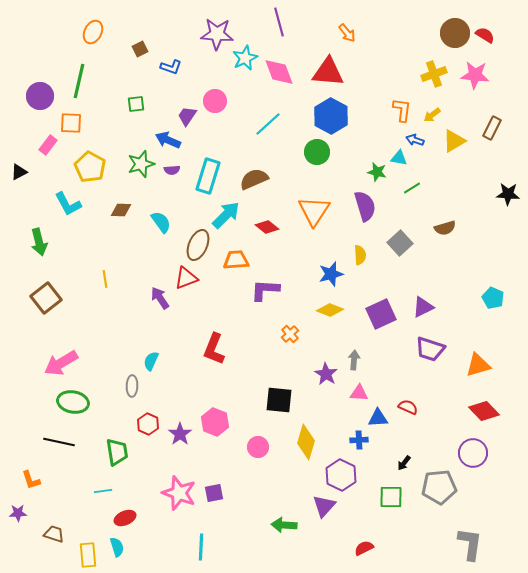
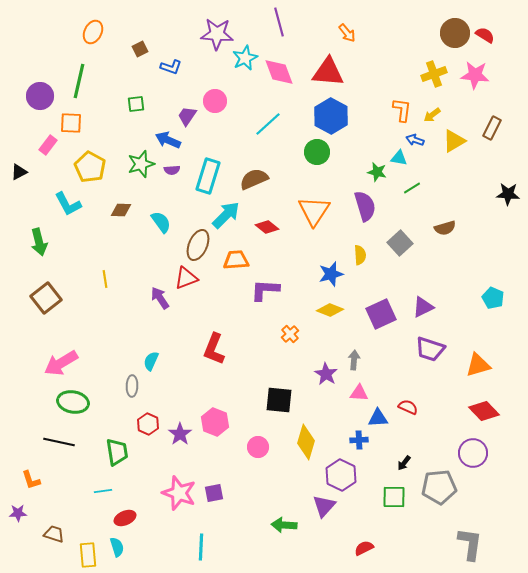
green square at (391, 497): moved 3 px right
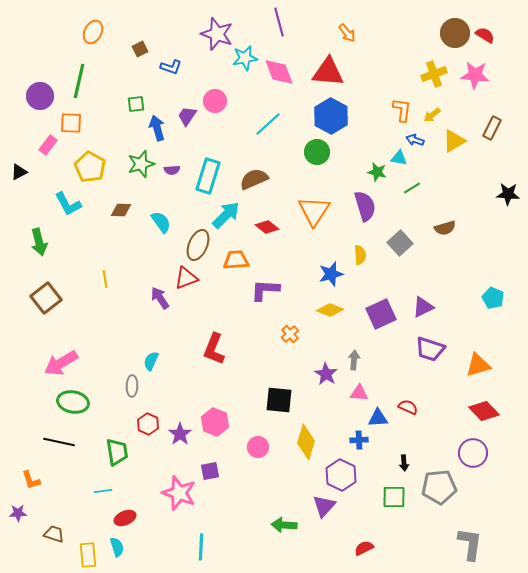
purple star at (217, 34): rotated 16 degrees clockwise
cyan star at (245, 58): rotated 15 degrees clockwise
blue arrow at (168, 140): moved 11 px left, 12 px up; rotated 50 degrees clockwise
black arrow at (404, 463): rotated 42 degrees counterclockwise
purple square at (214, 493): moved 4 px left, 22 px up
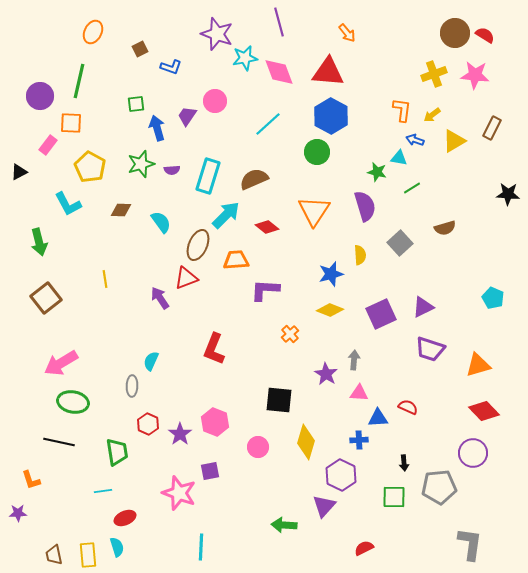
brown trapezoid at (54, 534): moved 21 px down; rotated 120 degrees counterclockwise
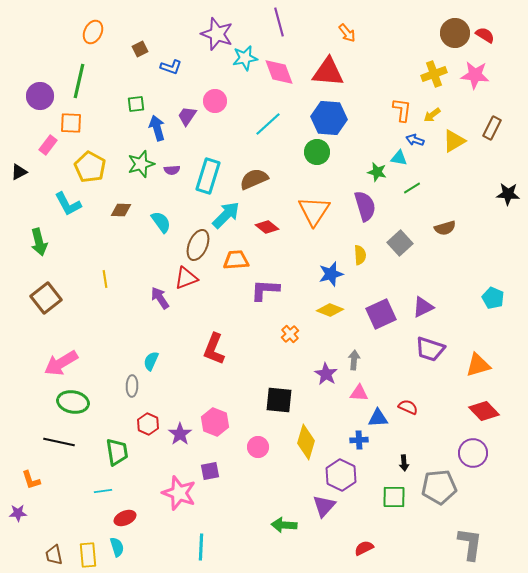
blue hexagon at (331, 116): moved 2 px left, 2 px down; rotated 24 degrees counterclockwise
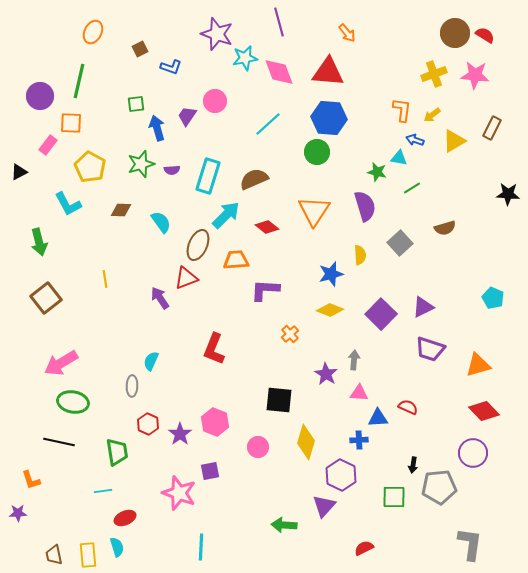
purple square at (381, 314): rotated 20 degrees counterclockwise
black arrow at (404, 463): moved 9 px right, 2 px down; rotated 14 degrees clockwise
